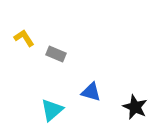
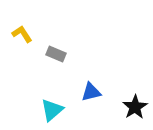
yellow L-shape: moved 2 px left, 4 px up
blue triangle: rotated 30 degrees counterclockwise
black star: rotated 15 degrees clockwise
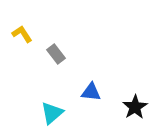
gray rectangle: rotated 30 degrees clockwise
blue triangle: rotated 20 degrees clockwise
cyan triangle: moved 3 px down
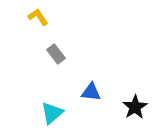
yellow L-shape: moved 16 px right, 17 px up
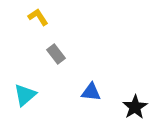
cyan triangle: moved 27 px left, 18 px up
